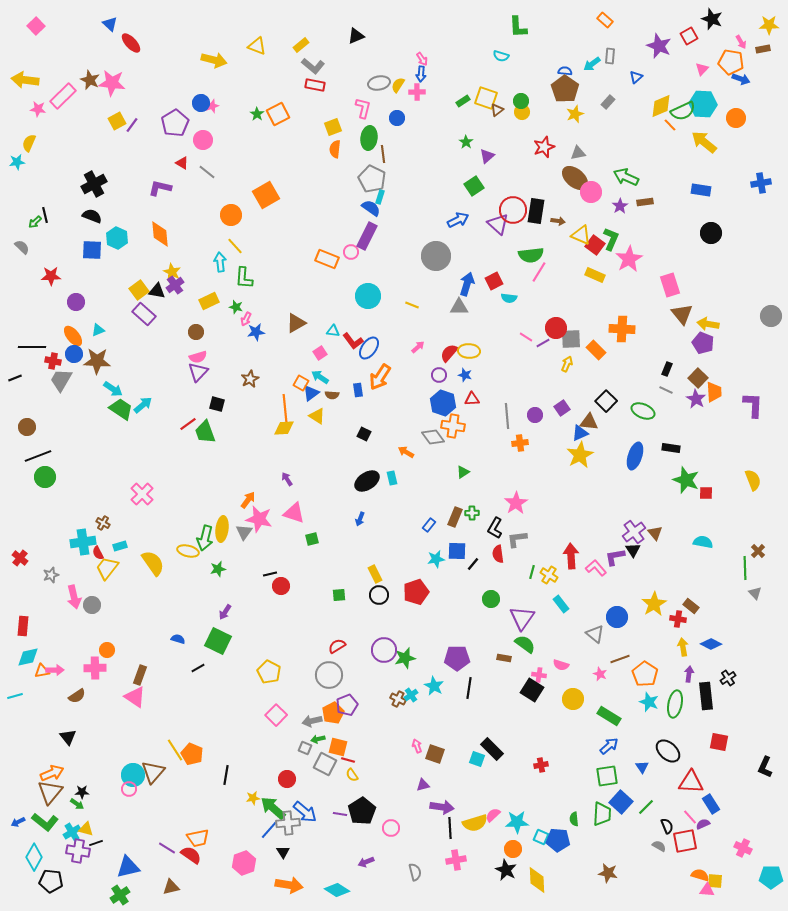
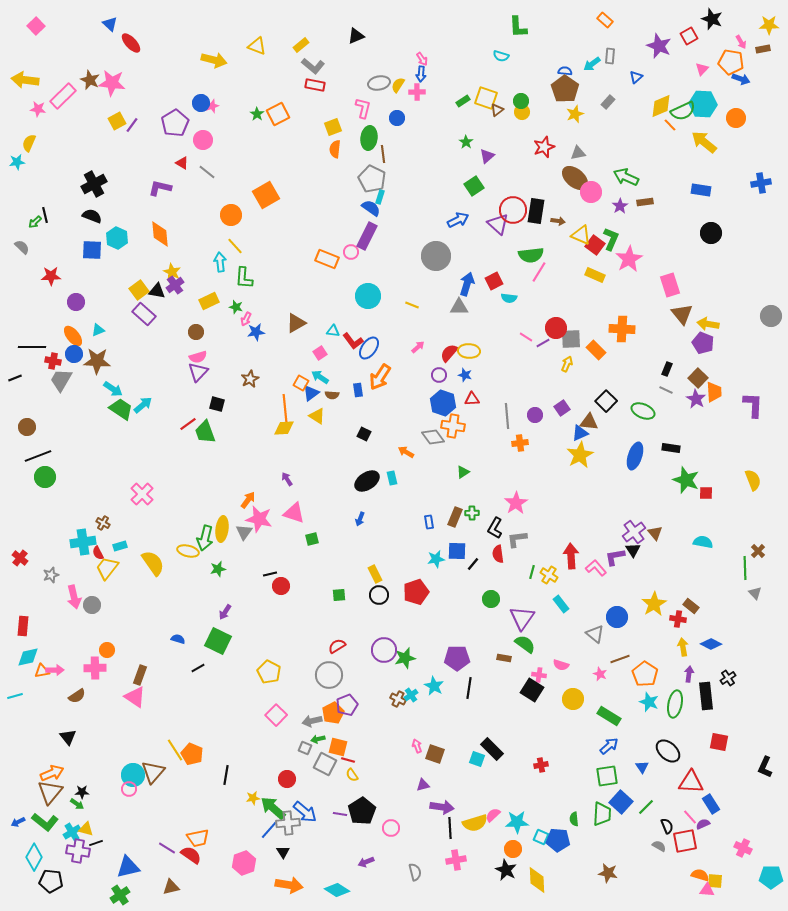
blue rectangle at (429, 525): moved 3 px up; rotated 48 degrees counterclockwise
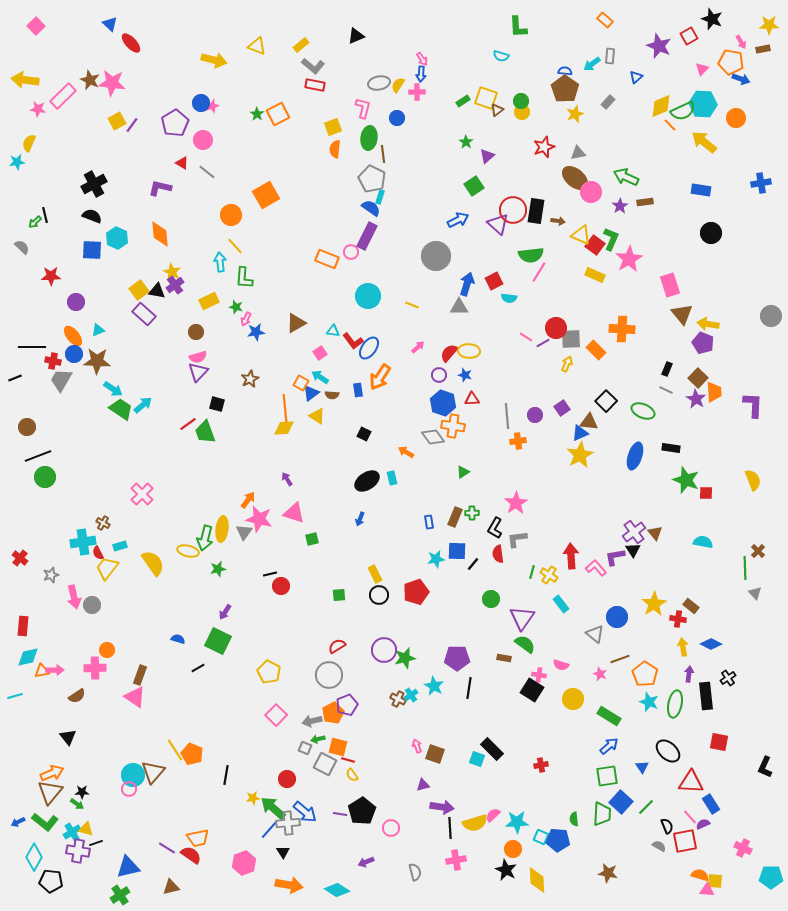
orange cross at (520, 443): moved 2 px left, 2 px up
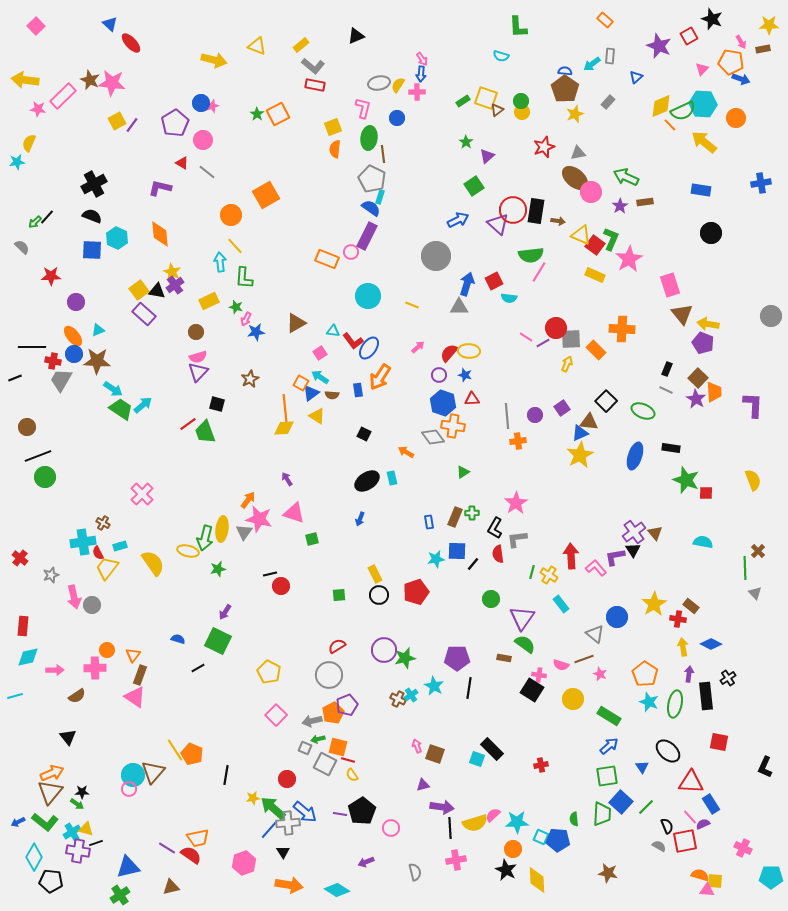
black line at (45, 215): moved 2 px right, 2 px down; rotated 56 degrees clockwise
brown line at (620, 659): moved 36 px left
orange triangle at (42, 671): moved 91 px right, 16 px up; rotated 42 degrees counterclockwise
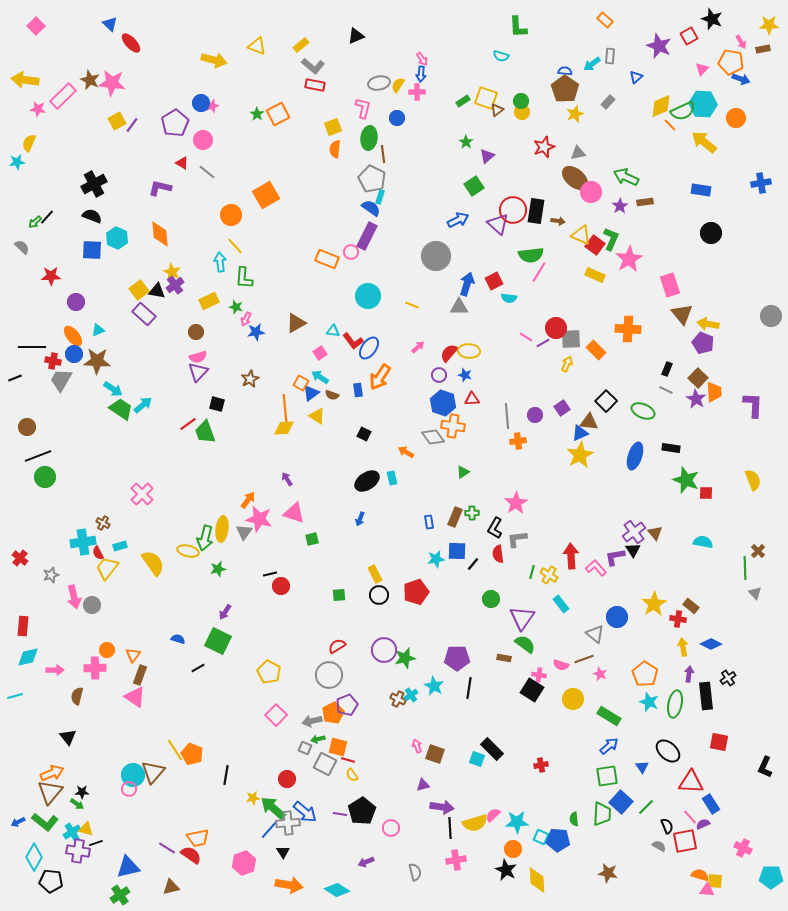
orange cross at (622, 329): moved 6 px right
brown semicircle at (332, 395): rotated 16 degrees clockwise
brown semicircle at (77, 696): rotated 138 degrees clockwise
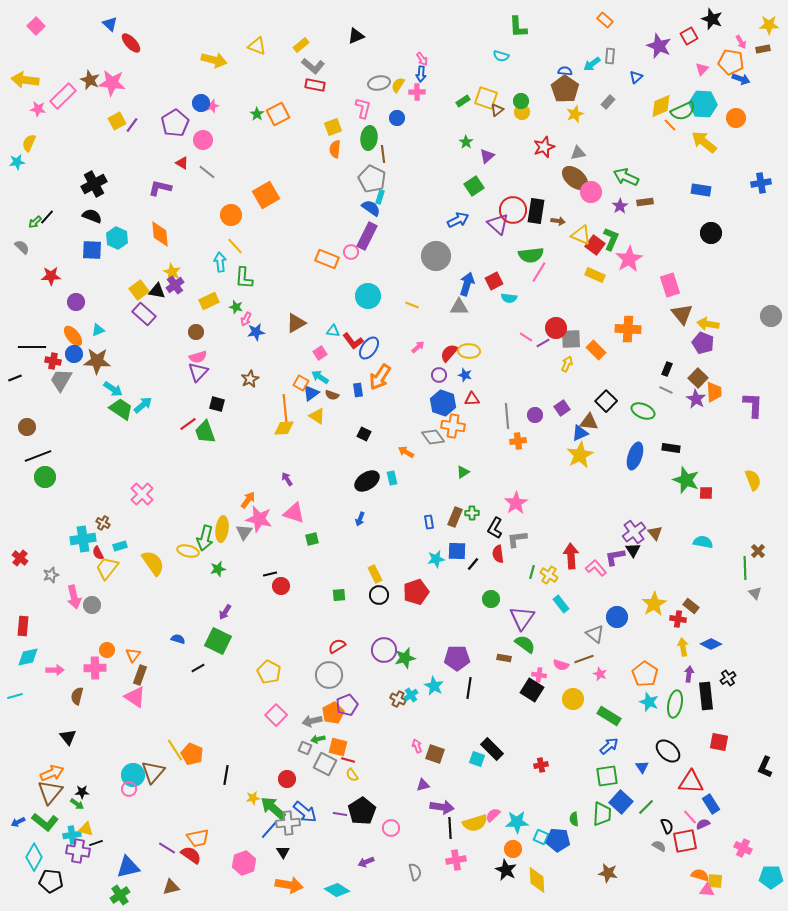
cyan cross at (83, 542): moved 3 px up
cyan cross at (72, 832): moved 3 px down; rotated 24 degrees clockwise
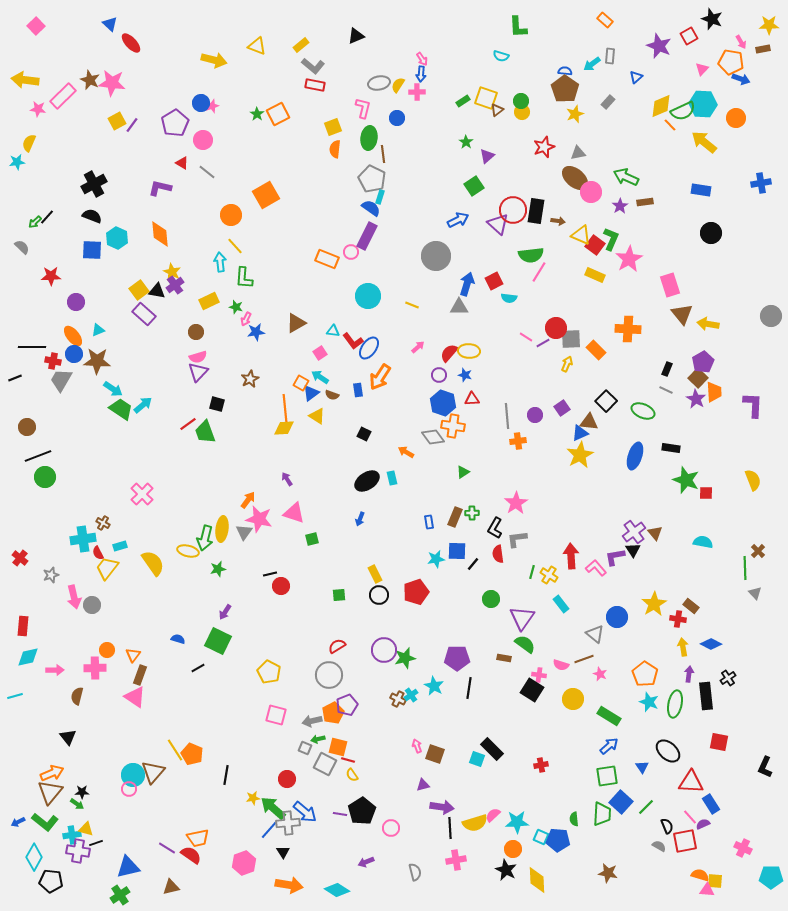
purple pentagon at (703, 343): moved 19 px down; rotated 20 degrees clockwise
pink square at (276, 715): rotated 30 degrees counterclockwise
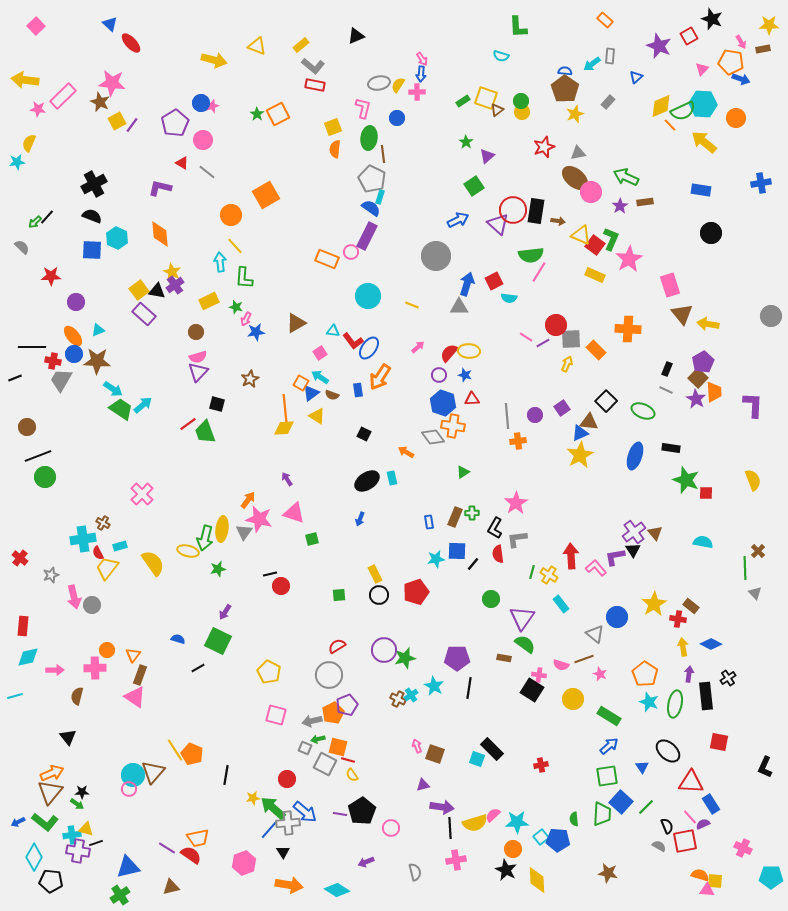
brown star at (90, 80): moved 10 px right, 22 px down
red circle at (556, 328): moved 3 px up
cyan square at (541, 837): rotated 28 degrees clockwise
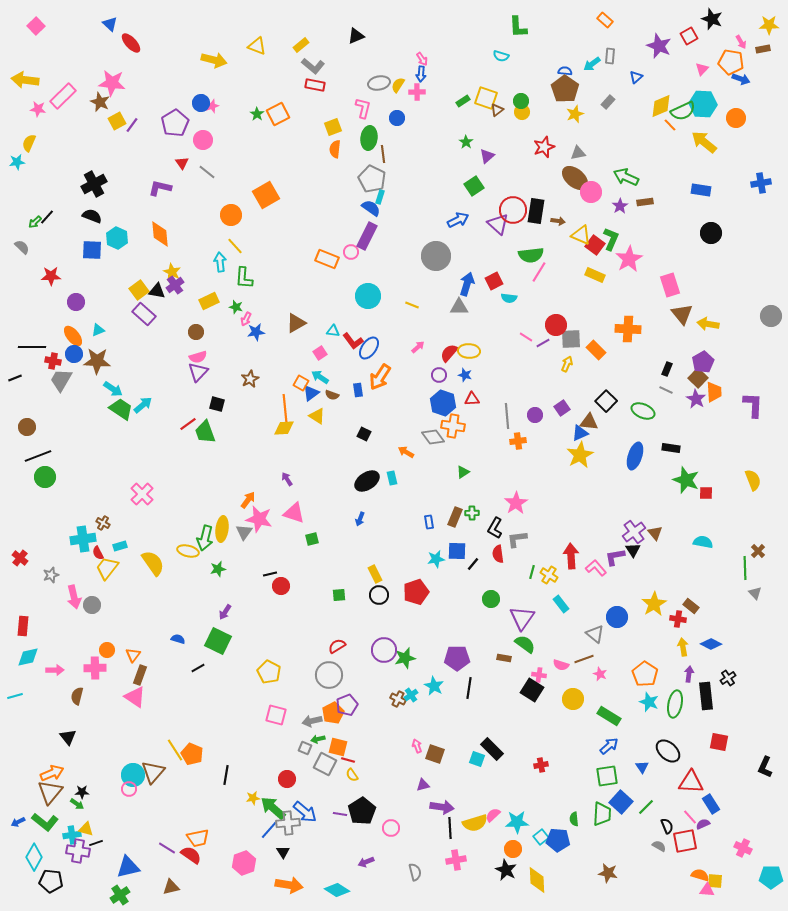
red triangle at (182, 163): rotated 24 degrees clockwise
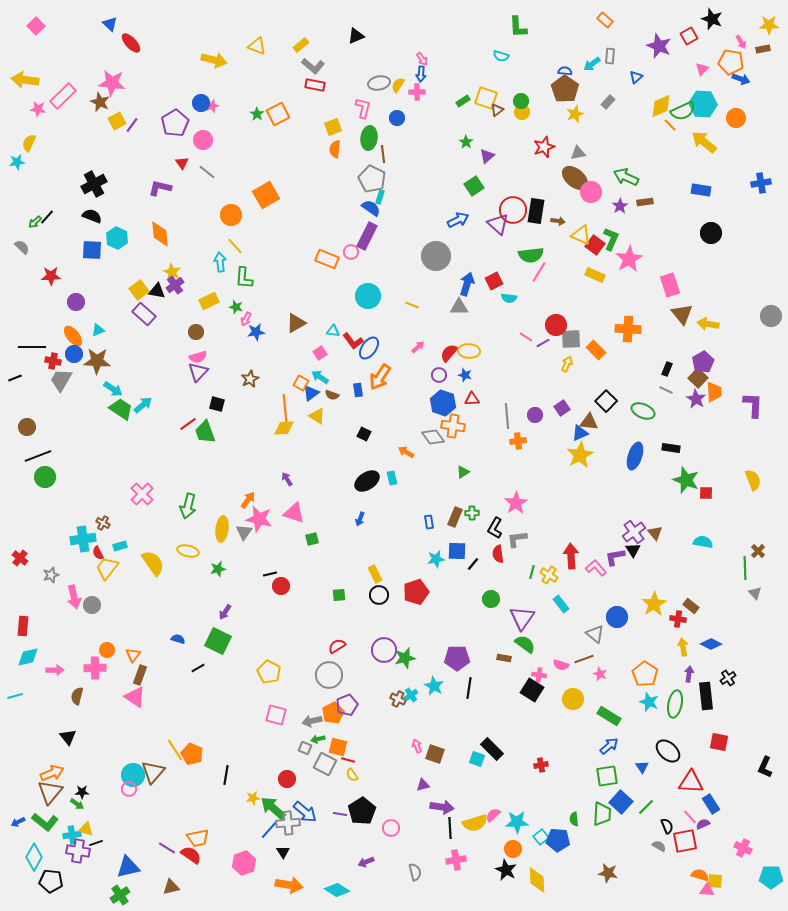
green arrow at (205, 538): moved 17 px left, 32 px up
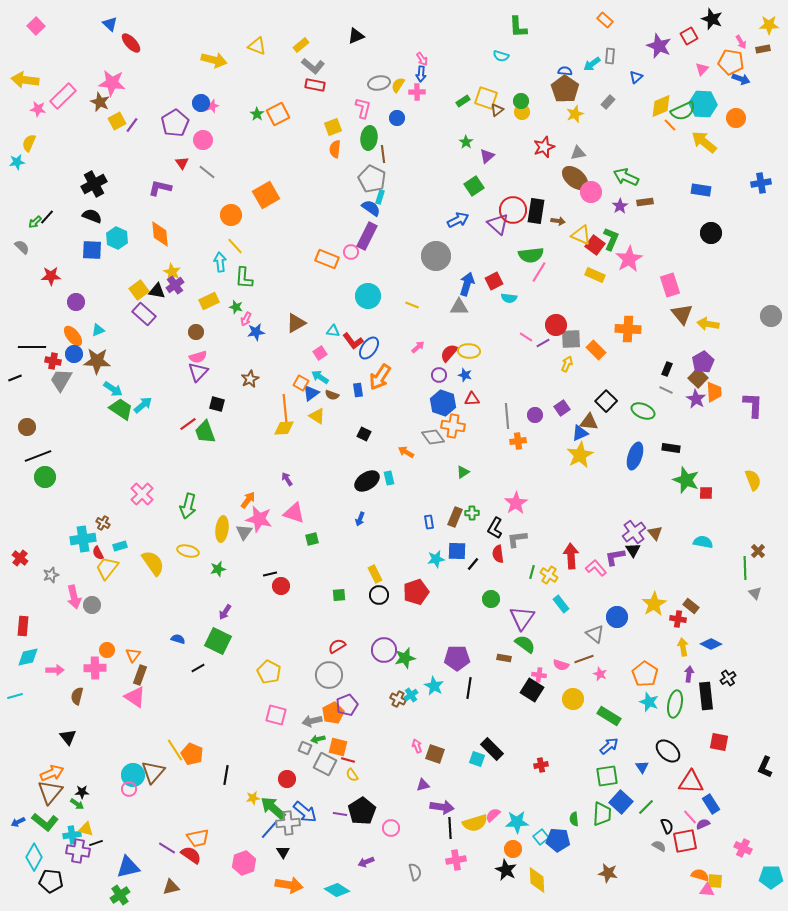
cyan rectangle at (392, 478): moved 3 px left
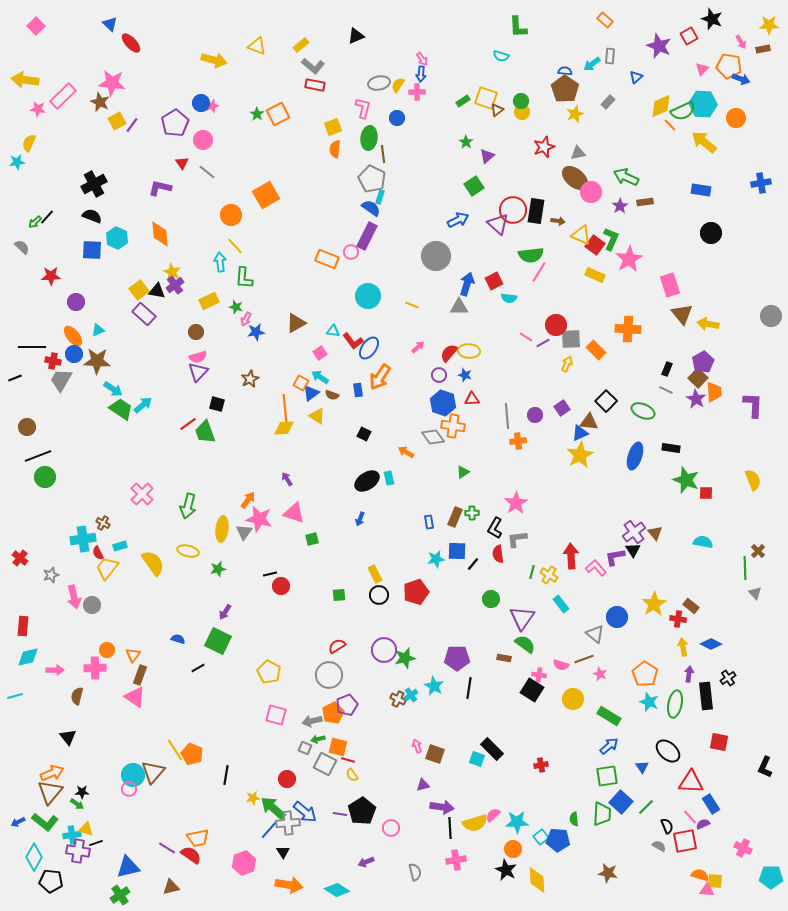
orange pentagon at (731, 62): moved 2 px left, 4 px down
